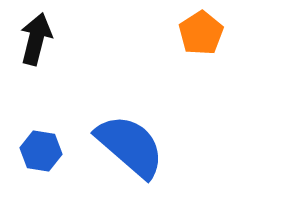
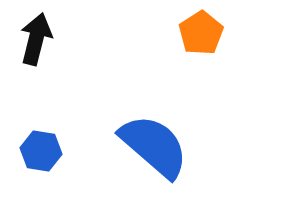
blue semicircle: moved 24 px right
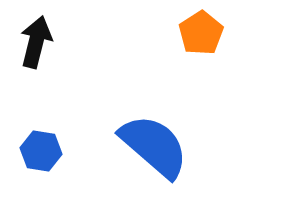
black arrow: moved 3 px down
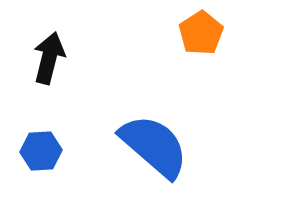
black arrow: moved 13 px right, 16 px down
blue hexagon: rotated 12 degrees counterclockwise
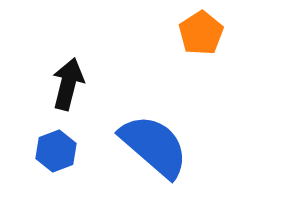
black arrow: moved 19 px right, 26 px down
blue hexagon: moved 15 px right; rotated 18 degrees counterclockwise
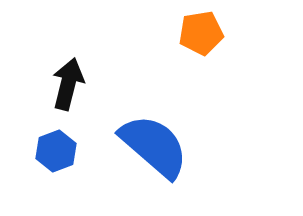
orange pentagon: rotated 24 degrees clockwise
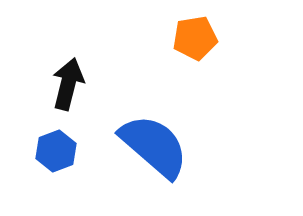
orange pentagon: moved 6 px left, 5 px down
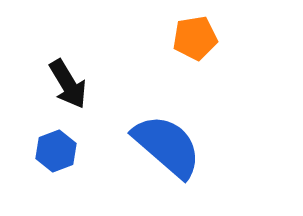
black arrow: rotated 135 degrees clockwise
blue semicircle: moved 13 px right
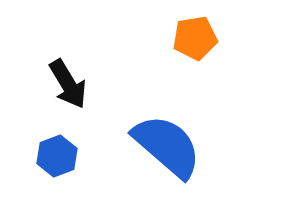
blue hexagon: moved 1 px right, 5 px down
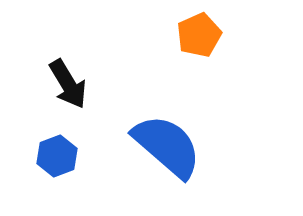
orange pentagon: moved 4 px right, 3 px up; rotated 15 degrees counterclockwise
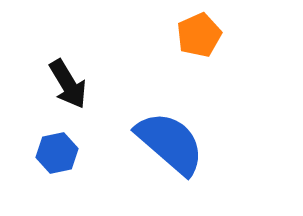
blue semicircle: moved 3 px right, 3 px up
blue hexagon: moved 3 px up; rotated 9 degrees clockwise
